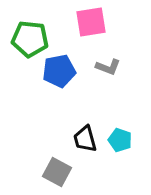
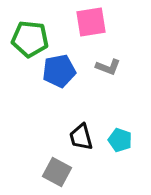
black trapezoid: moved 4 px left, 2 px up
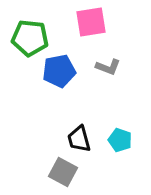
green pentagon: moved 1 px up
black trapezoid: moved 2 px left, 2 px down
gray square: moved 6 px right
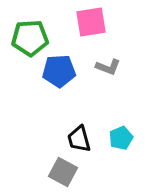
green pentagon: rotated 9 degrees counterclockwise
blue pentagon: rotated 8 degrees clockwise
cyan pentagon: moved 1 px right, 2 px up; rotated 30 degrees clockwise
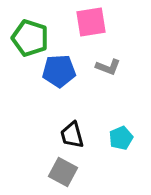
green pentagon: rotated 21 degrees clockwise
black trapezoid: moved 7 px left, 4 px up
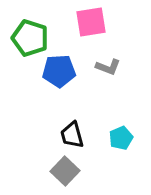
gray square: moved 2 px right, 1 px up; rotated 16 degrees clockwise
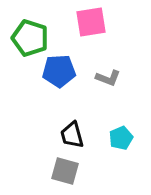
gray L-shape: moved 11 px down
gray square: rotated 28 degrees counterclockwise
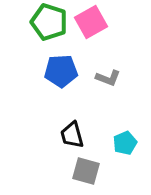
pink square: rotated 20 degrees counterclockwise
green pentagon: moved 19 px right, 16 px up
blue pentagon: moved 2 px right
cyan pentagon: moved 4 px right, 5 px down
gray square: moved 21 px right
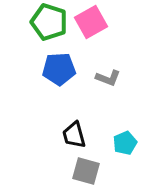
blue pentagon: moved 2 px left, 2 px up
black trapezoid: moved 2 px right
